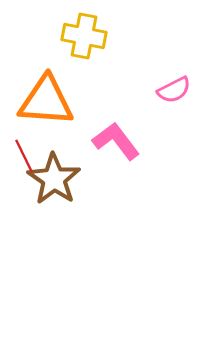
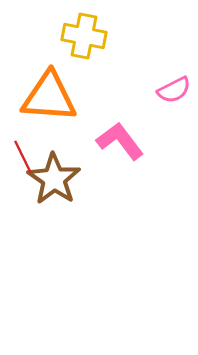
orange triangle: moved 3 px right, 4 px up
pink L-shape: moved 4 px right
red line: moved 1 px left, 1 px down
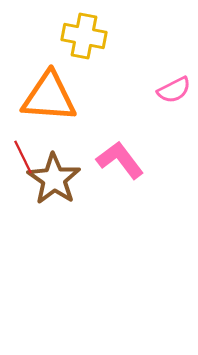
pink L-shape: moved 19 px down
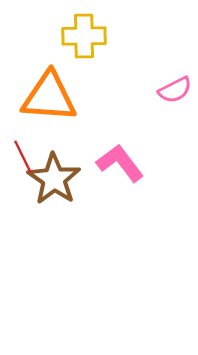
yellow cross: rotated 12 degrees counterclockwise
pink semicircle: moved 1 px right
pink L-shape: moved 3 px down
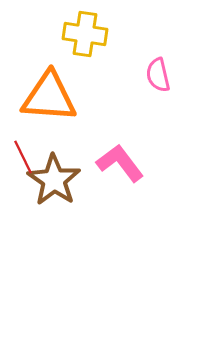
yellow cross: moved 1 px right, 2 px up; rotated 9 degrees clockwise
pink semicircle: moved 17 px left, 15 px up; rotated 104 degrees clockwise
brown star: moved 1 px down
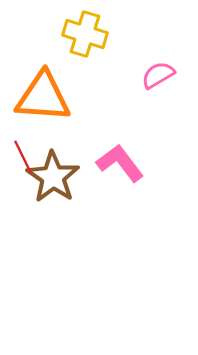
yellow cross: rotated 9 degrees clockwise
pink semicircle: rotated 72 degrees clockwise
orange triangle: moved 6 px left
brown star: moved 1 px left, 3 px up
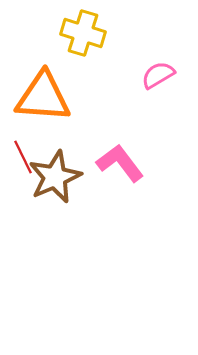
yellow cross: moved 2 px left, 1 px up
brown star: moved 2 px right; rotated 14 degrees clockwise
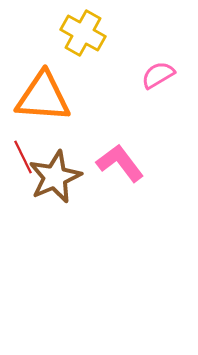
yellow cross: rotated 12 degrees clockwise
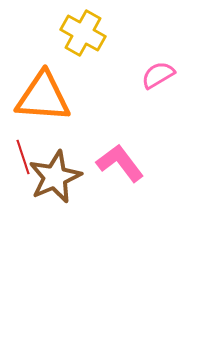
red line: rotated 8 degrees clockwise
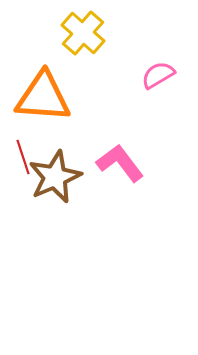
yellow cross: rotated 12 degrees clockwise
